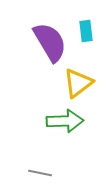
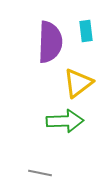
purple semicircle: rotated 33 degrees clockwise
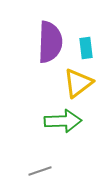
cyan rectangle: moved 17 px down
green arrow: moved 2 px left
gray line: moved 2 px up; rotated 30 degrees counterclockwise
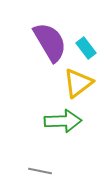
purple semicircle: rotated 33 degrees counterclockwise
cyan rectangle: rotated 30 degrees counterclockwise
gray line: rotated 30 degrees clockwise
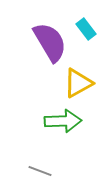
cyan rectangle: moved 19 px up
yellow triangle: rotated 8 degrees clockwise
gray line: rotated 10 degrees clockwise
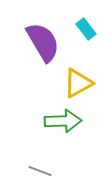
purple semicircle: moved 7 px left
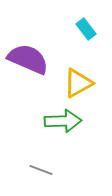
purple semicircle: moved 15 px left, 17 px down; rotated 36 degrees counterclockwise
gray line: moved 1 px right, 1 px up
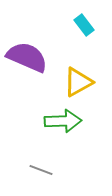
cyan rectangle: moved 2 px left, 4 px up
purple semicircle: moved 1 px left, 2 px up
yellow triangle: moved 1 px up
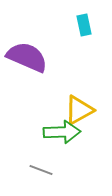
cyan rectangle: rotated 25 degrees clockwise
yellow triangle: moved 1 px right, 28 px down
green arrow: moved 1 px left, 11 px down
